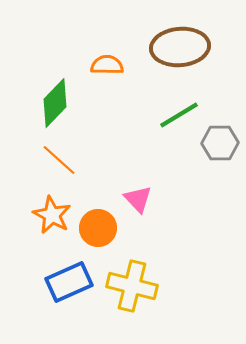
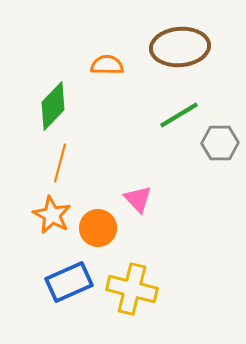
green diamond: moved 2 px left, 3 px down
orange line: moved 1 px right, 3 px down; rotated 63 degrees clockwise
yellow cross: moved 3 px down
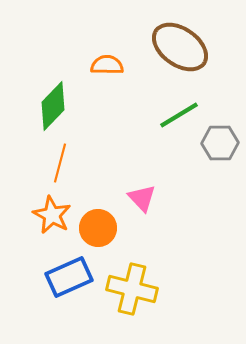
brown ellipse: rotated 40 degrees clockwise
pink triangle: moved 4 px right, 1 px up
blue rectangle: moved 5 px up
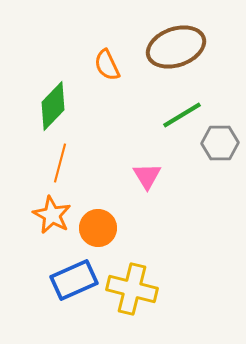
brown ellipse: moved 4 px left; rotated 54 degrees counterclockwise
orange semicircle: rotated 116 degrees counterclockwise
green line: moved 3 px right
pink triangle: moved 5 px right, 22 px up; rotated 12 degrees clockwise
blue rectangle: moved 5 px right, 3 px down
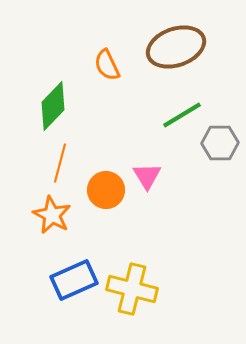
orange circle: moved 8 px right, 38 px up
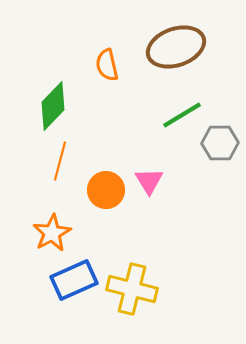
orange semicircle: rotated 12 degrees clockwise
orange line: moved 2 px up
pink triangle: moved 2 px right, 5 px down
orange star: moved 18 px down; rotated 15 degrees clockwise
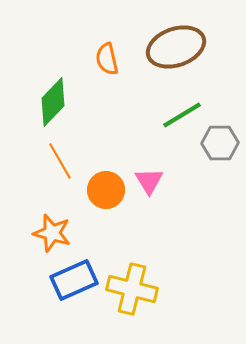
orange semicircle: moved 6 px up
green diamond: moved 4 px up
orange line: rotated 45 degrees counterclockwise
orange star: rotated 27 degrees counterclockwise
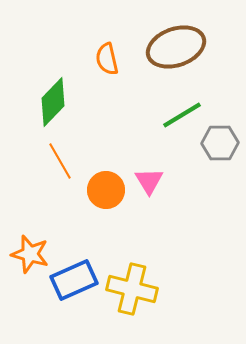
orange star: moved 22 px left, 21 px down
